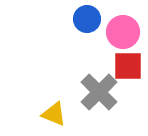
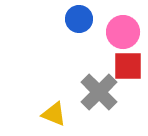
blue circle: moved 8 px left
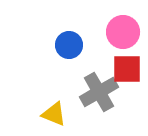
blue circle: moved 10 px left, 26 px down
red square: moved 1 px left, 3 px down
gray cross: rotated 15 degrees clockwise
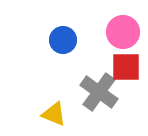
blue circle: moved 6 px left, 5 px up
red square: moved 1 px left, 2 px up
gray cross: rotated 24 degrees counterclockwise
